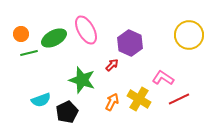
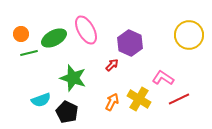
green star: moved 9 px left, 2 px up
black pentagon: rotated 20 degrees counterclockwise
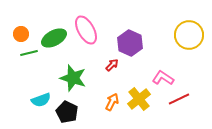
yellow cross: rotated 20 degrees clockwise
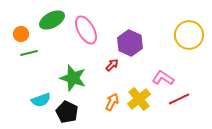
green ellipse: moved 2 px left, 18 px up
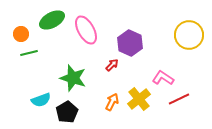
black pentagon: rotated 15 degrees clockwise
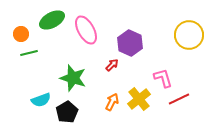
pink L-shape: rotated 40 degrees clockwise
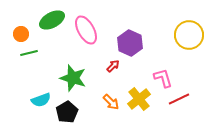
red arrow: moved 1 px right, 1 px down
orange arrow: moved 1 px left; rotated 108 degrees clockwise
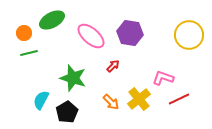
pink ellipse: moved 5 px right, 6 px down; rotated 20 degrees counterclockwise
orange circle: moved 3 px right, 1 px up
purple hexagon: moved 10 px up; rotated 15 degrees counterclockwise
pink L-shape: rotated 55 degrees counterclockwise
cyan semicircle: rotated 138 degrees clockwise
